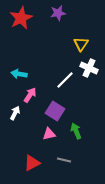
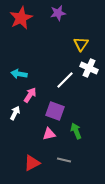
purple square: rotated 12 degrees counterclockwise
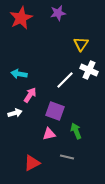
white cross: moved 2 px down
white arrow: rotated 48 degrees clockwise
gray line: moved 3 px right, 3 px up
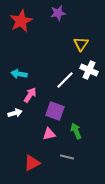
red star: moved 3 px down
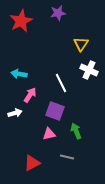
white line: moved 4 px left, 3 px down; rotated 72 degrees counterclockwise
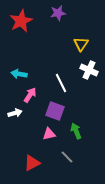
gray line: rotated 32 degrees clockwise
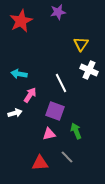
purple star: moved 1 px up
red triangle: moved 8 px right; rotated 24 degrees clockwise
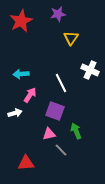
purple star: moved 2 px down
yellow triangle: moved 10 px left, 6 px up
white cross: moved 1 px right
cyan arrow: moved 2 px right; rotated 14 degrees counterclockwise
gray line: moved 6 px left, 7 px up
red triangle: moved 14 px left
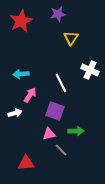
green arrow: rotated 112 degrees clockwise
